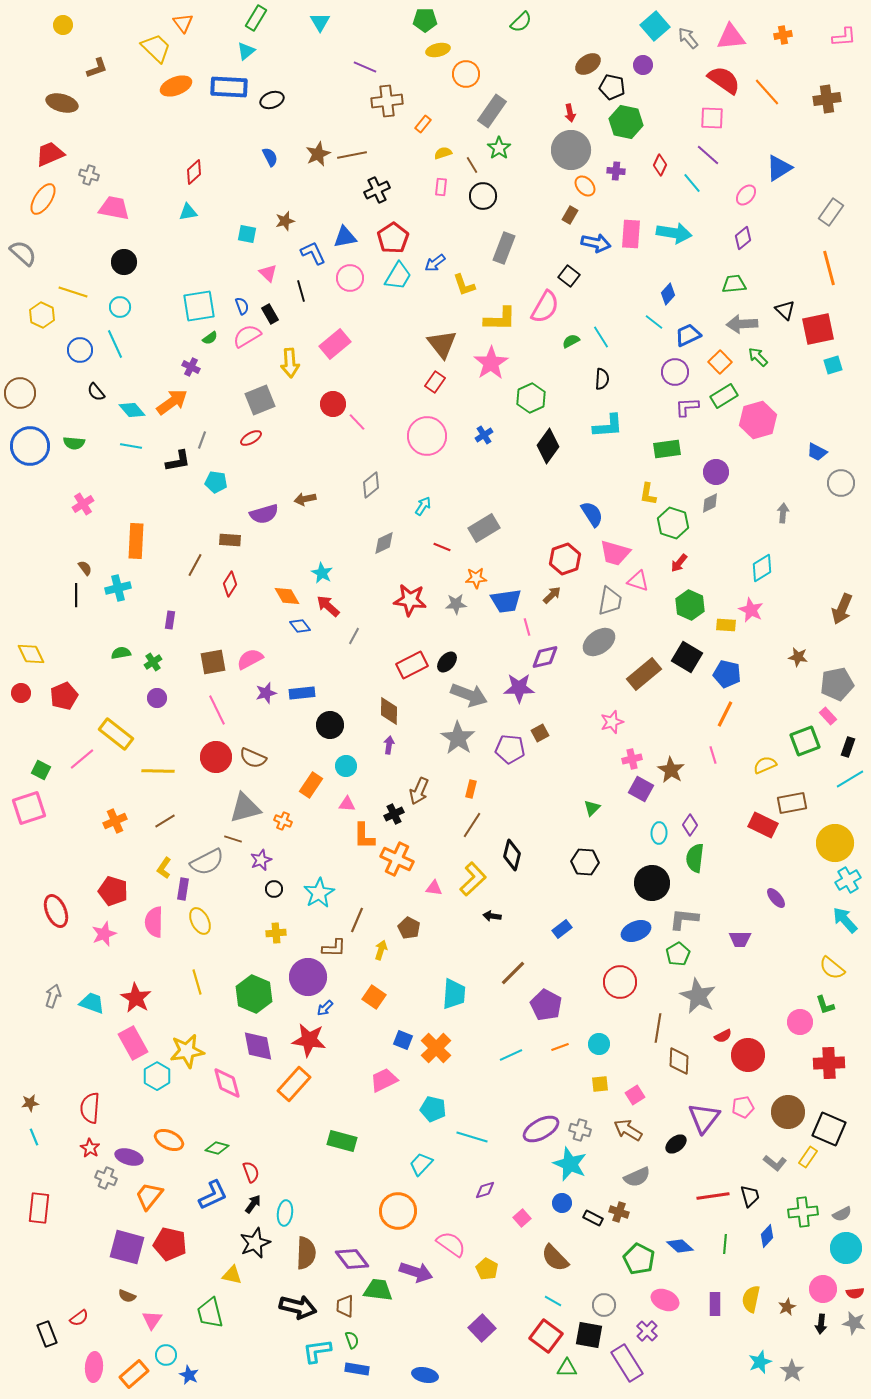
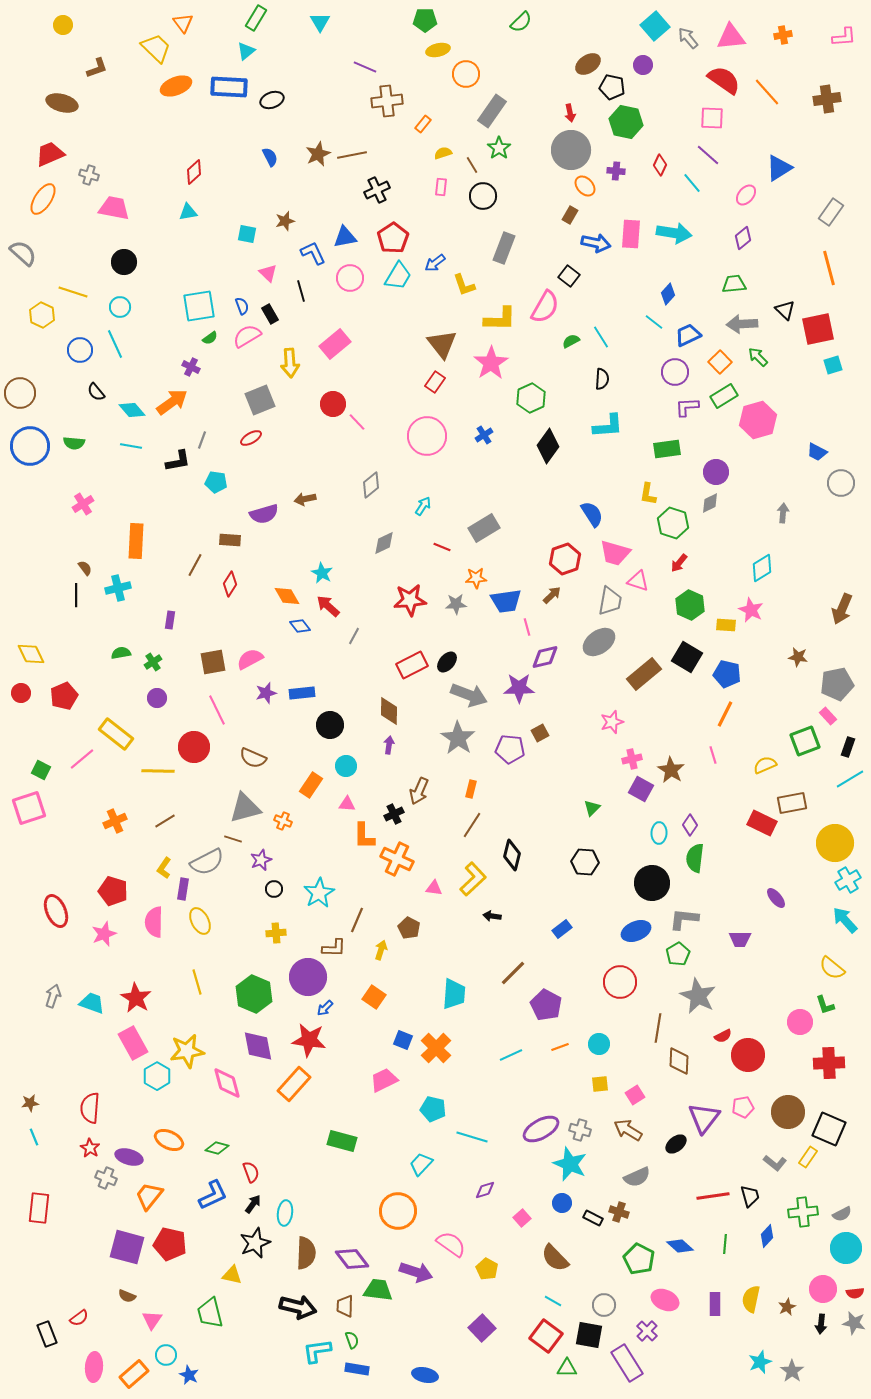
red star at (410, 600): rotated 12 degrees counterclockwise
red circle at (216, 757): moved 22 px left, 10 px up
red rectangle at (763, 825): moved 1 px left, 2 px up
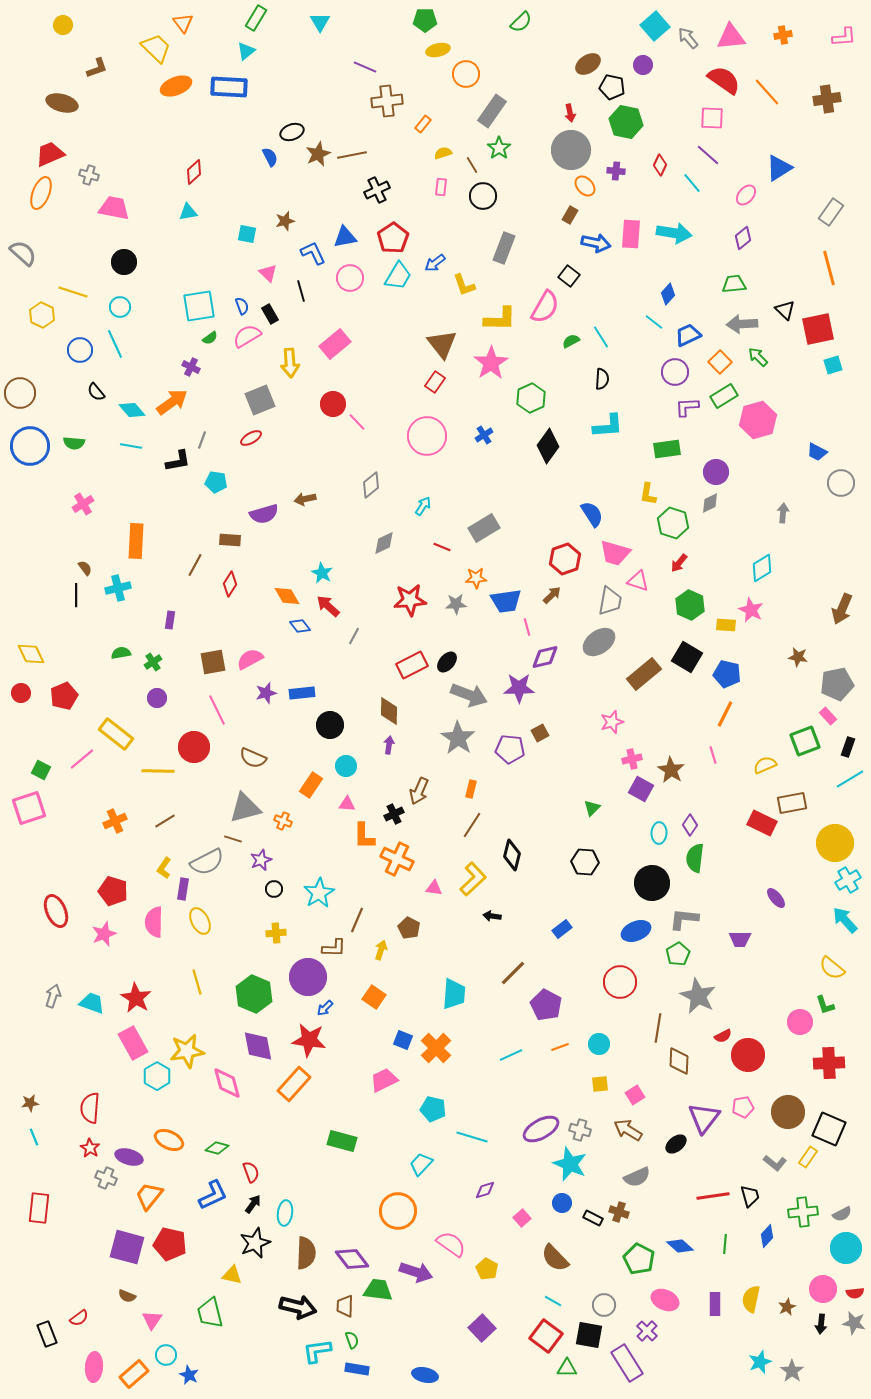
black ellipse at (272, 100): moved 20 px right, 32 px down
orange ellipse at (43, 199): moved 2 px left, 6 px up; rotated 12 degrees counterclockwise
